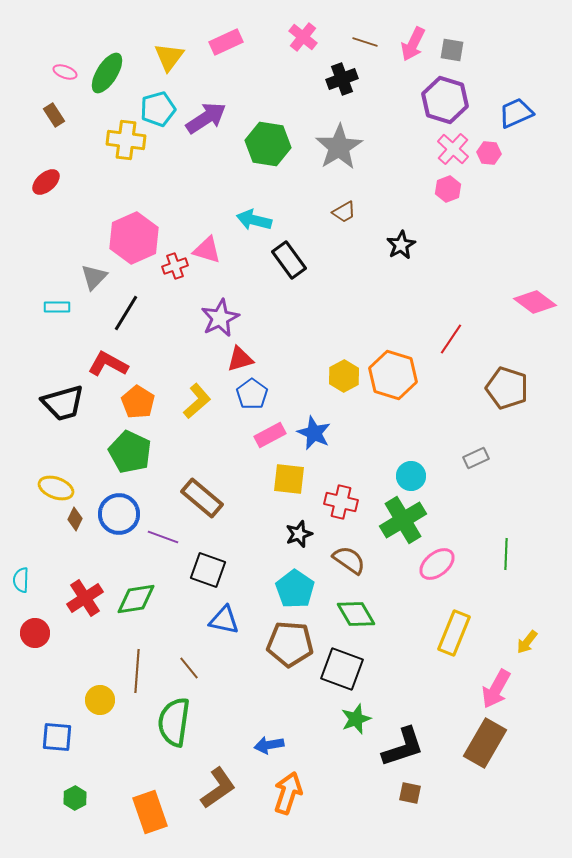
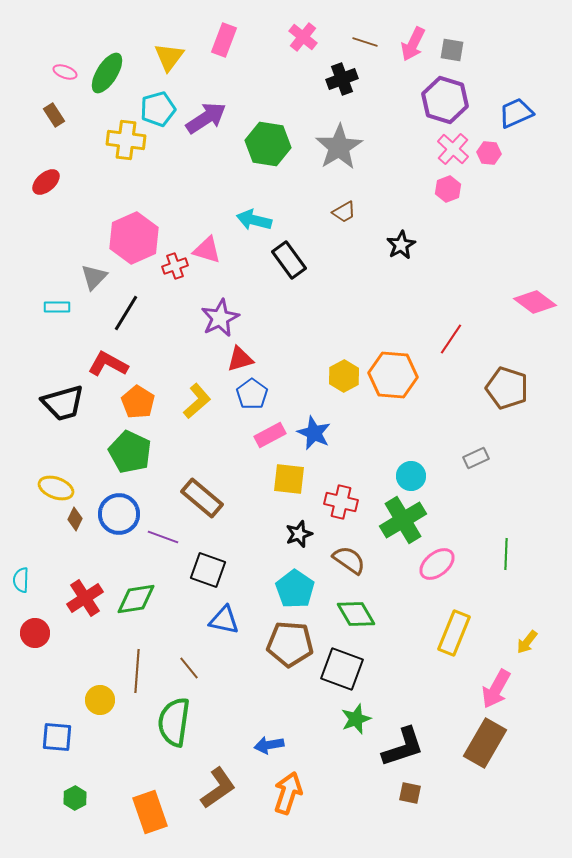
pink rectangle at (226, 42): moved 2 px left, 2 px up; rotated 44 degrees counterclockwise
orange hexagon at (393, 375): rotated 12 degrees counterclockwise
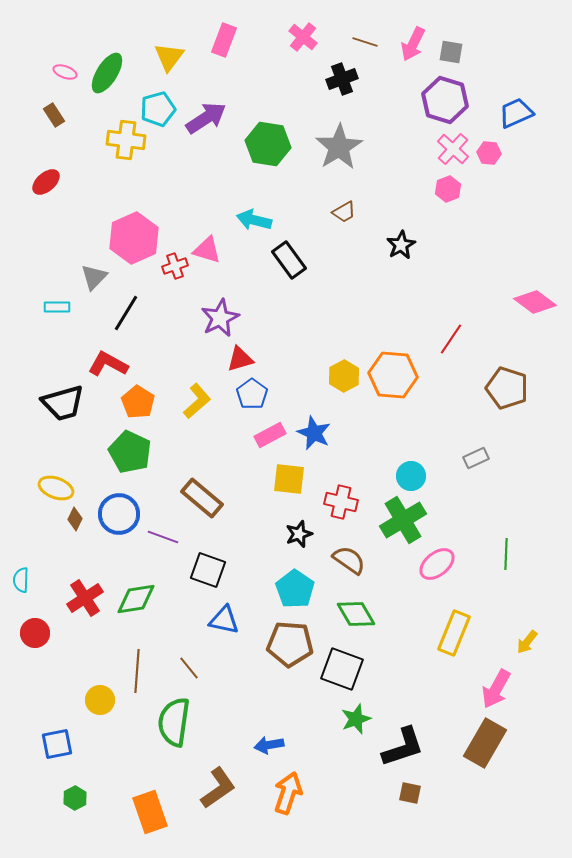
gray square at (452, 50): moved 1 px left, 2 px down
blue square at (57, 737): moved 7 px down; rotated 16 degrees counterclockwise
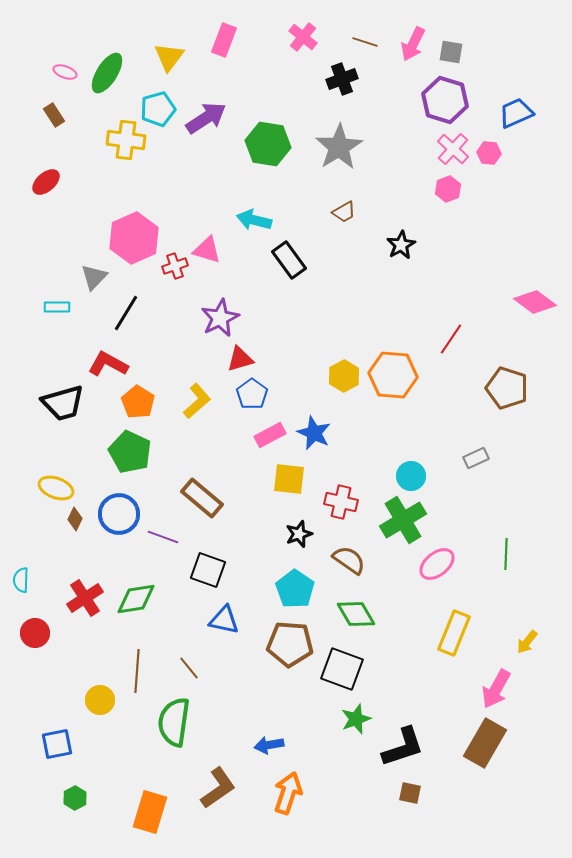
orange rectangle at (150, 812): rotated 36 degrees clockwise
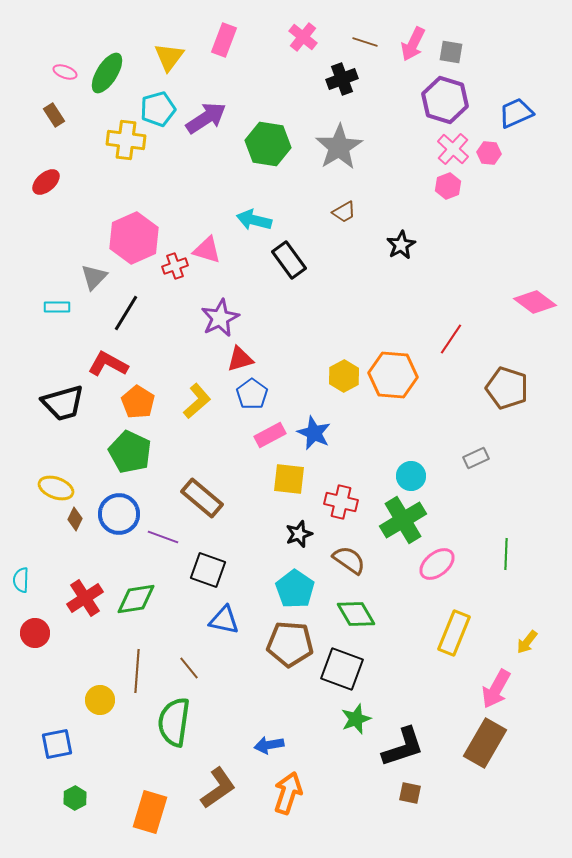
pink hexagon at (448, 189): moved 3 px up
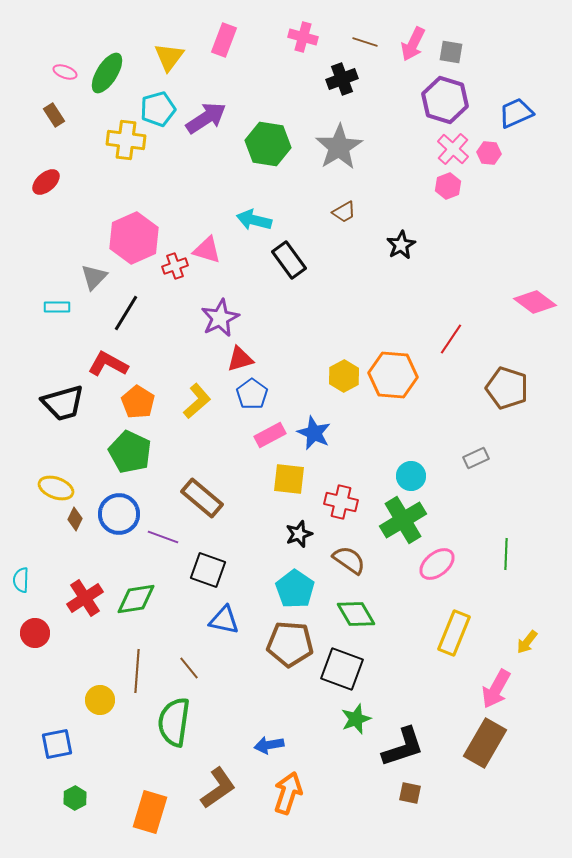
pink cross at (303, 37): rotated 24 degrees counterclockwise
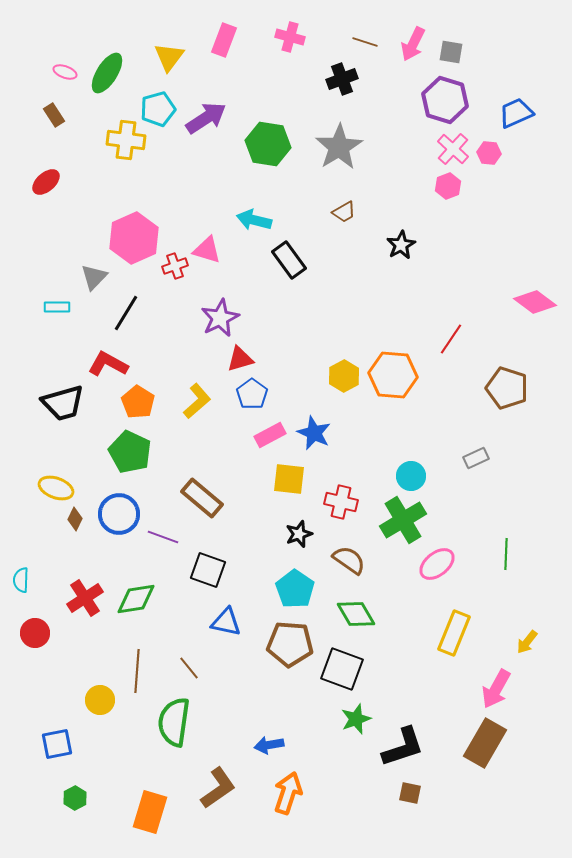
pink cross at (303, 37): moved 13 px left
blue triangle at (224, 620): moved 2 px right, 2 px down
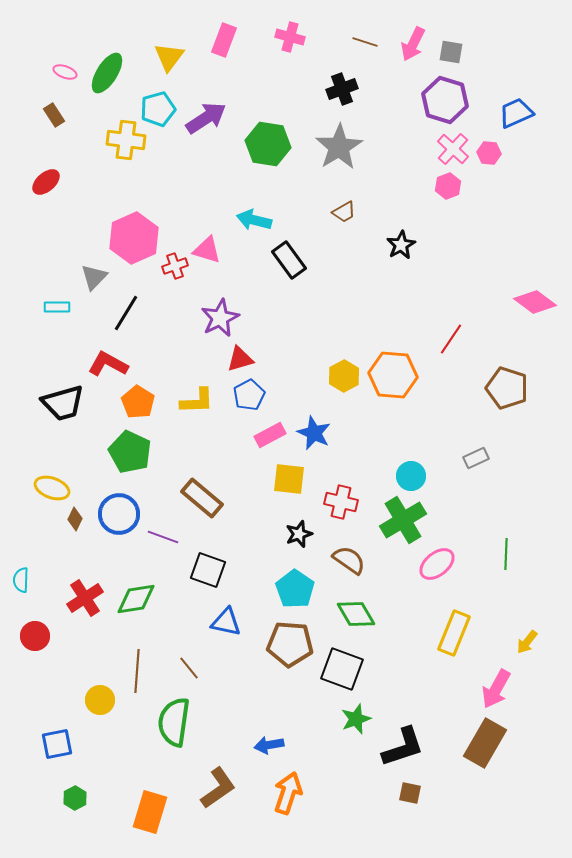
black cross at (342, 79): moved 10 px down
blue pentagon at (252, 394): moved 3 px left, 1 px down; rotated 8 degrees clockwise
yellow L-shape at (197, 401): rotated 39 degrees clockwise
yellow ellipse at (56, 488): moved 4 px left
red circle at (35, 633): moved 3 px down
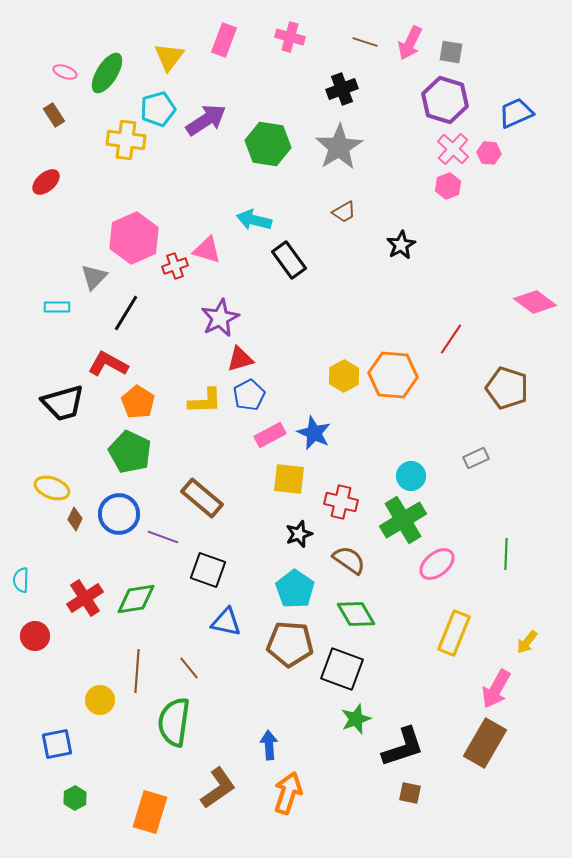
pink arrow at (413, 44): moved 3 px left, 1 px up
purple arrow at (206, 118): moved 2 px down
yellow L-shape at (197, 401): moved 8 px right
blue arrow at (269, 745): rotated 96 degrees clockwise
